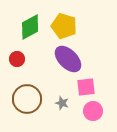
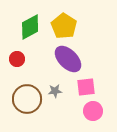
yellow pentagon: rotated 15 degrees clockwise
gray star: moved 7 px left, 12 px up; rotated 24 degrees counterclockwise
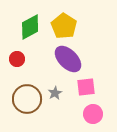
gray star: moved 2 px down; rotated 24 degrees counterclockwise
pink circle: moved 3 px down
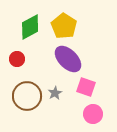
pink square: rotated 24 degrees clockwise
brown circle: moved 3 px up
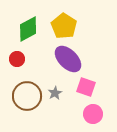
green diamond: moved 2 px left, 2 px down
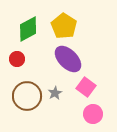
pink square: rotated 18 degrees clockwise
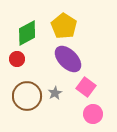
green diamond: moved 1 px left, 4 px down
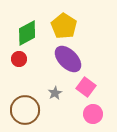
red circle: moved 2 px right
brown circle: moved 2 px left, 14 px down
